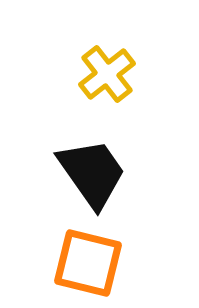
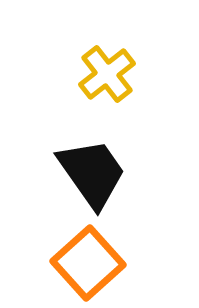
orange square: rotated 34 degrees clockwise
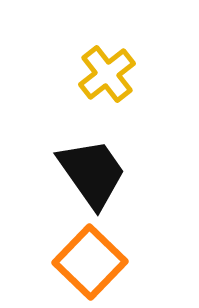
orange square: moved 2 px right, 1 px up; rotated 4 degrees counterclockwise
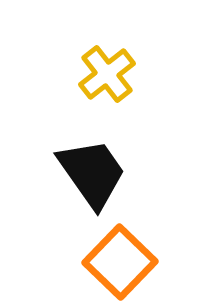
orange square: moved 30 px right
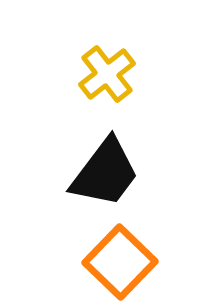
black trapezoid: moved 13 px right; rotated 72 degrees clockwise
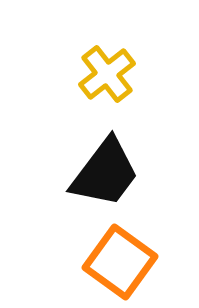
orange square: rotated 8 degrees counterclockwise
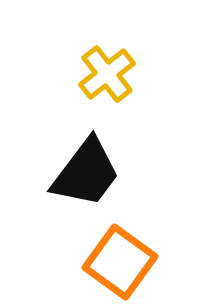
black trapezoid: moved 19 px left
